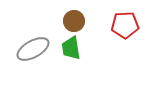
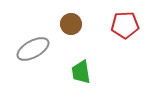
brown circle: moved 3 px left, 3 px down
green trapezoid: moved 10 px right, 24 px down
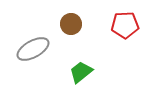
green trapezoid: rotated 60 degrees clockwise
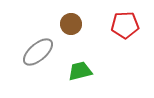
gray ellipse: moved 5 px right, 3 px down; rotated 12 degrees counterclockwise
green trapezoid: moved 1 px left, 1 px up; rotated 25 degrees clockwise
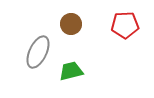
gray ellipse: rotated 24 degrees counterclockwise
green trapezoid: moved 9 px left
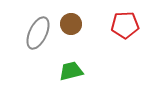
gray ellipse: moved 19 px up
